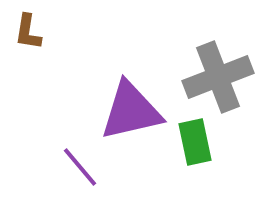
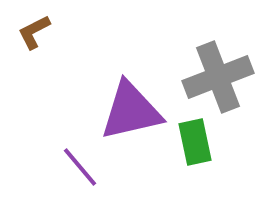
brown L-shape: moved 6 px right; rotated 54 degrees clockwise
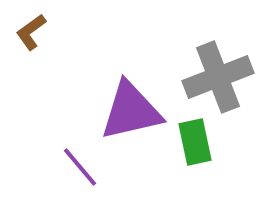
brown L-shape: moved 3 px left; rotated 9 degrees counterclockwise
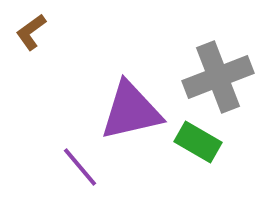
green rectangle: moved 3 px right; rotated 48 degrees counterclockwise
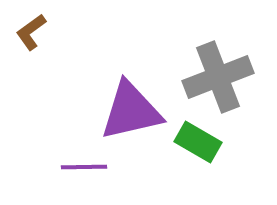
purple line: moved 4 px right; rotated 51 degrees counterclockwise
